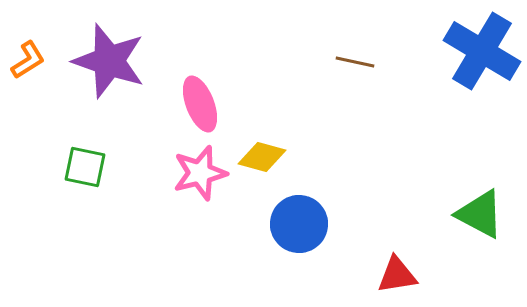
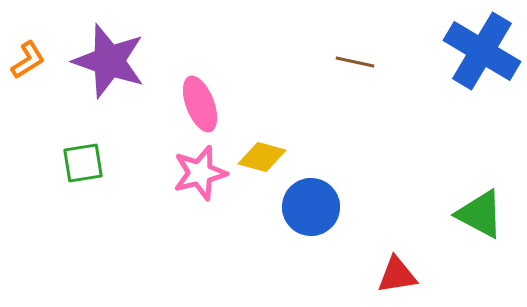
green square: moved 2 px left, 4 px up; rotated 21 degrees counterclockwise
blue circle: moved 12 px right, 17 px up
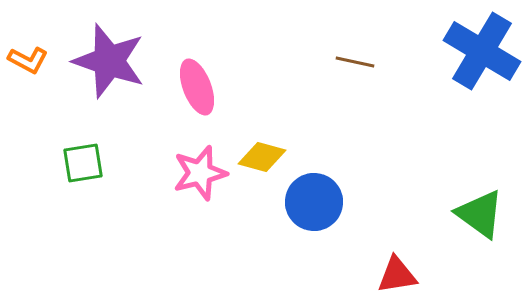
orange L-shape: rotated 60 degrees clockwise
pink ellipse: moved 3 px left, 17 px up
blue circle: moved 3 px right, 5 px up
green triangle: rotated 8 degrees clockwise
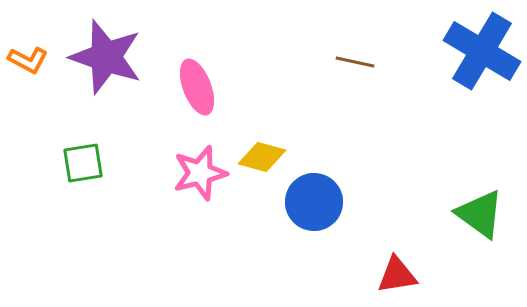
purple star: moved 3 px left, 4 px up
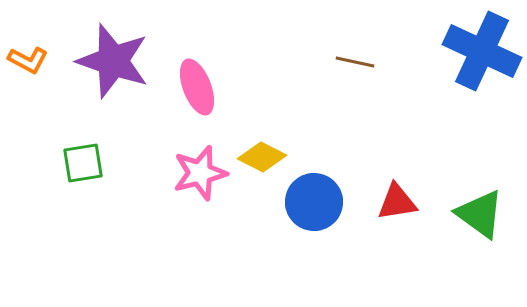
blue cross: rotated 6 degrees counterclockwise
purple star: moved 7 px right, 4 px down
yellow diamond: rotated 12 degrees clockwise
red triangle: moved 73 px up
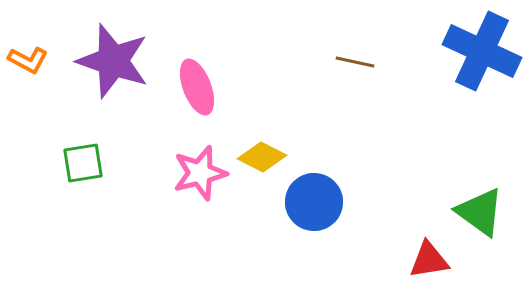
red triangle: moved 32 px right, 58 px down
green triangle: moved 2 px up
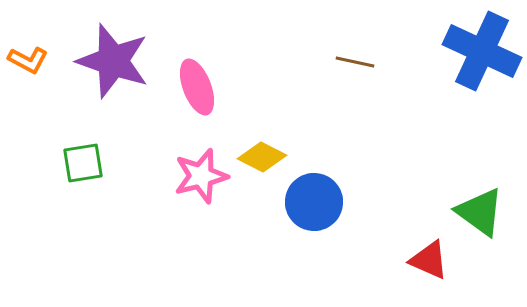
pink star: moved 1 px right, 3 px down
red triangle: rotated 33 degrees clockwise
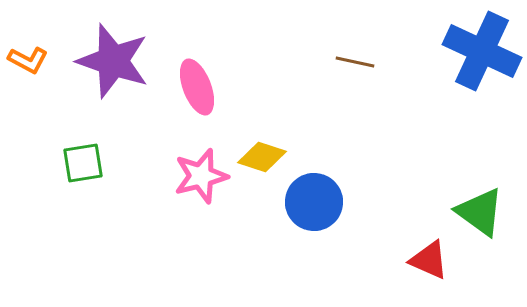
yellow diamond: rotated 9 degrees counterclockwise
